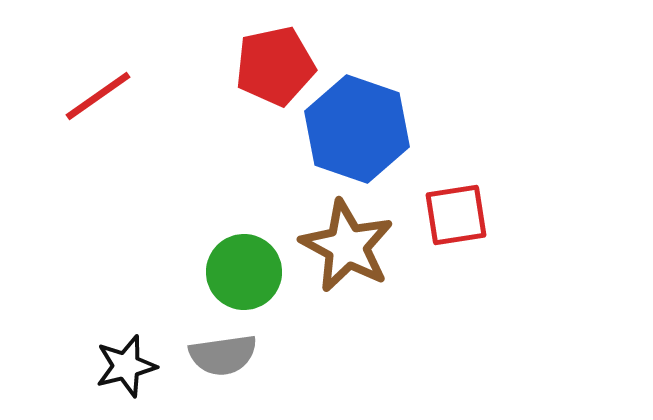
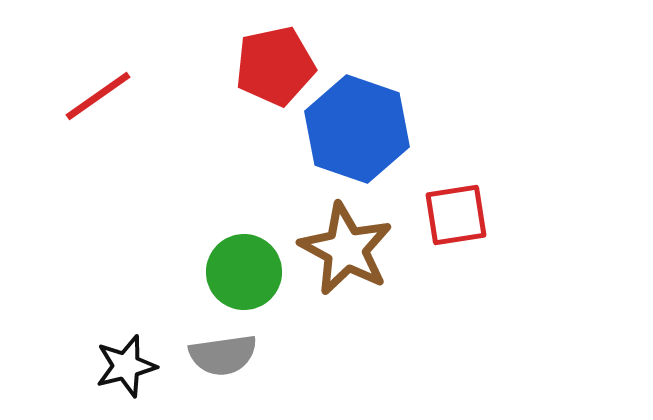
brown star: moved 1 px left, 3 px down
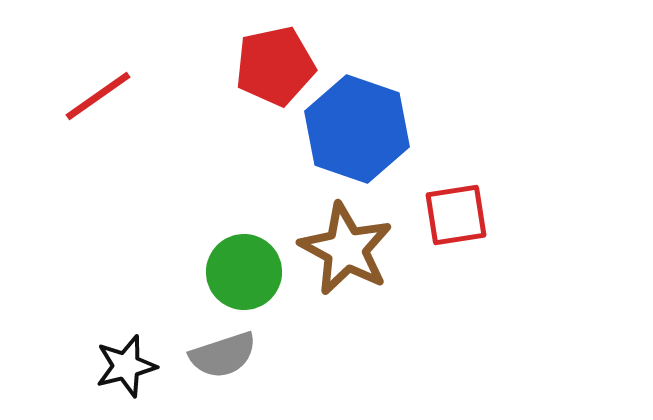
gray semicircle: rotated 10 degrees counterclockwise
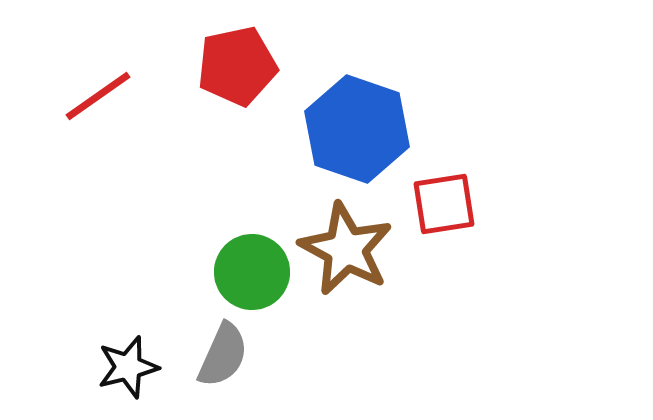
red pentagon: moved 38 px left
red square: moved 12 px left, 11 px up
green circle: moved 8 px right
gray semicircle: rotated 48 degrees counterclockwise
black star: moved 2 px right, 1 px down
